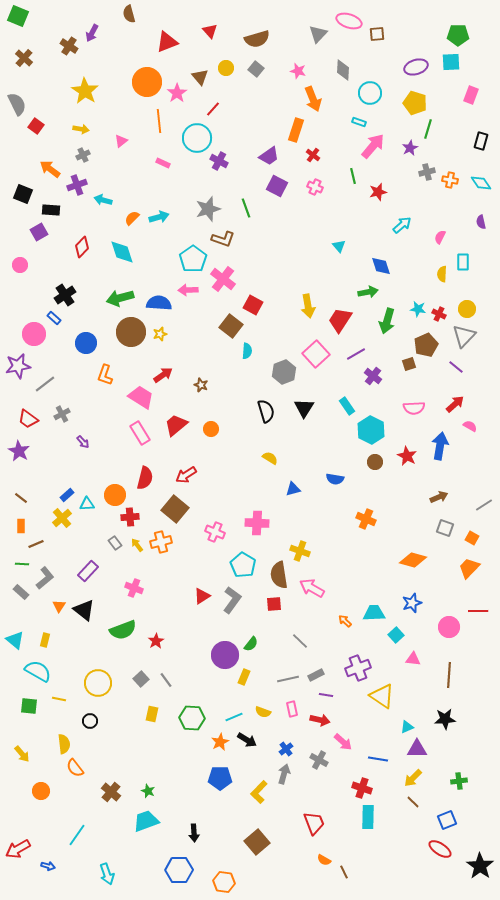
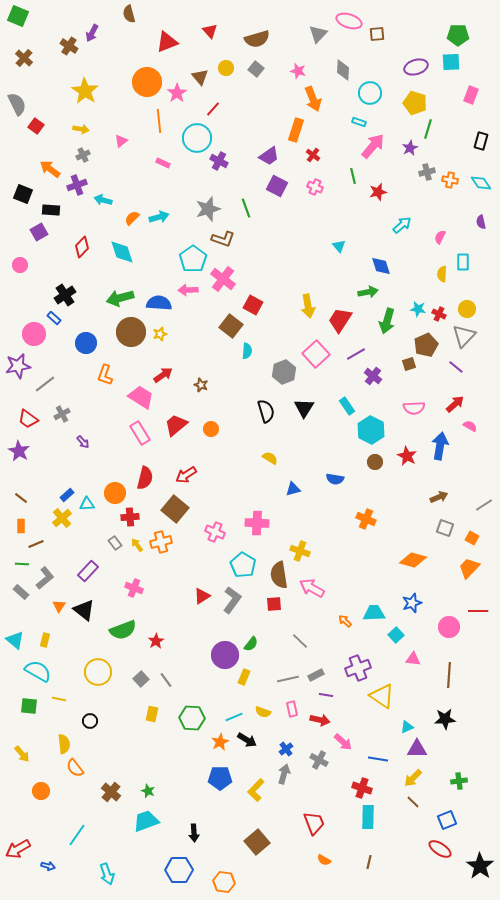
orange circle at (115, 495): moved 2 px up
yellow circle at (98, 683): moved 11 px up
yellow L-shape at (259, 792): moved 3 px left, 2 px up
brown line at (344, 872): moved 25 px right, 10 px up; rotated 40 degrees clockwise
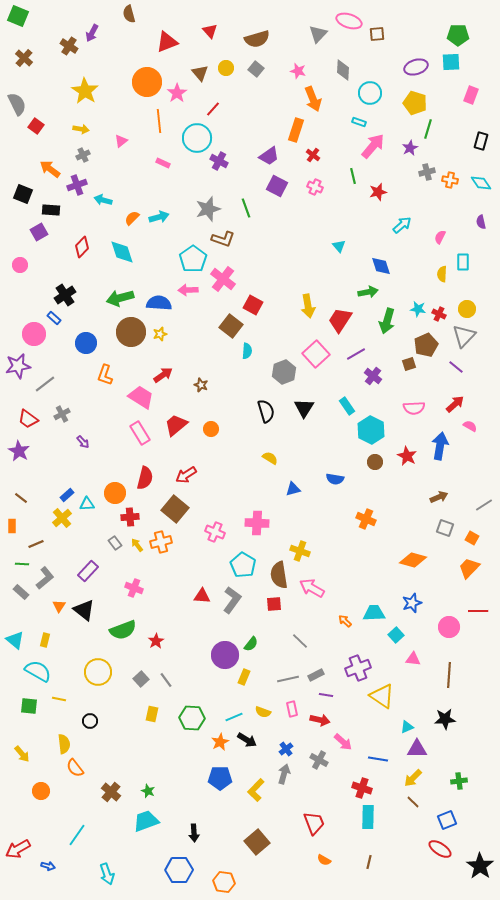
brown triangle at (200, 77): moved 4 px up
orange rectangle at (21, 526): moved 9 px left
red triangle at (202, 596): rotated 36 degrees clockwise
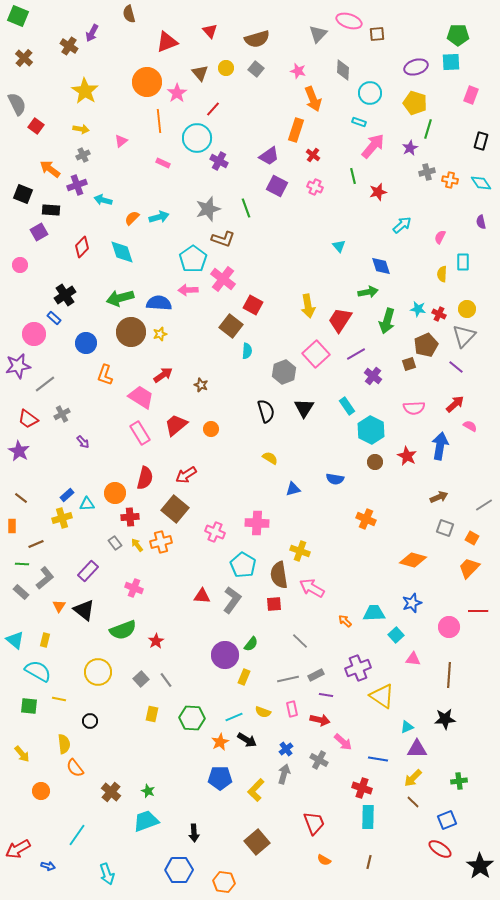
yellow cross at (62, 518): rotated 24 degrees clockwise
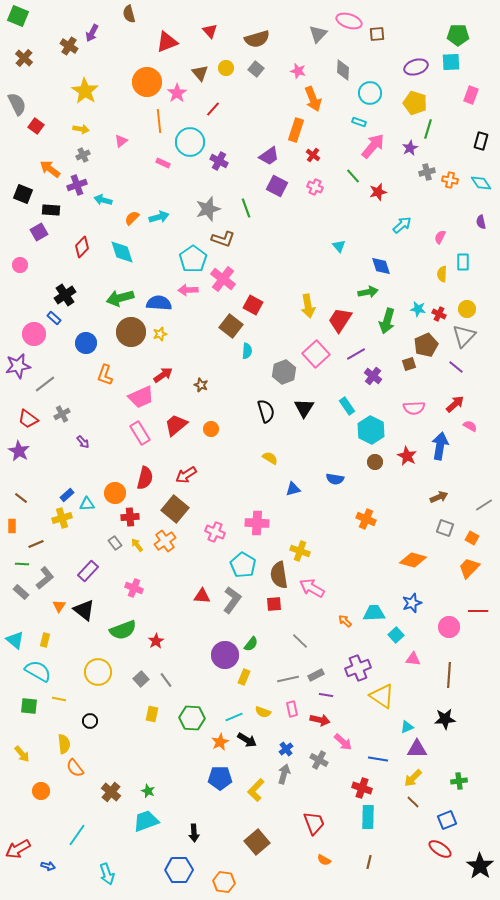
cyan circle at (197, 138): moved 7 px left, 4 px down
green line at (353, 176): rotated 28 degrees counterclockwise
pink trapezoid at (141, 397): rotated 124 degrees clockwise
orange cross at (161, 542): moved 4 px right, 1 px up; rotated 20 degrees counterclockwise
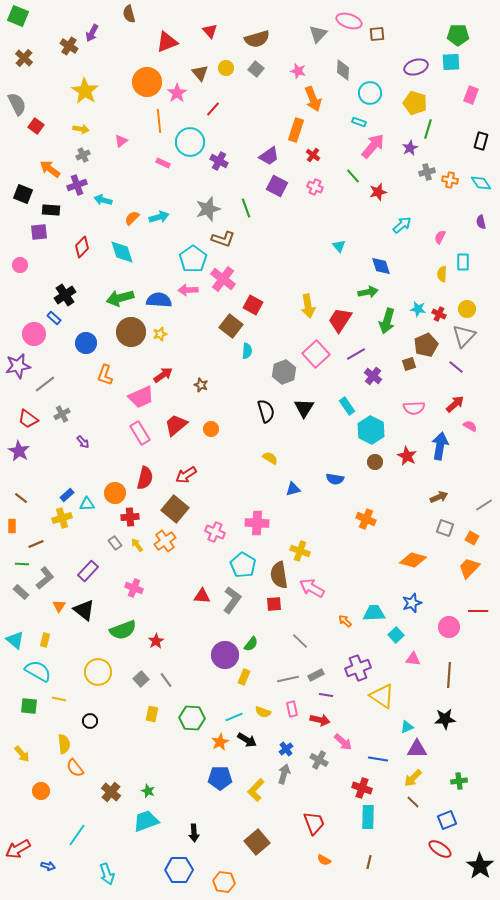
purple square at (39, 232): rotated 24 degrees clockwise
blue semicircle at (159, 303): moved 3 px up
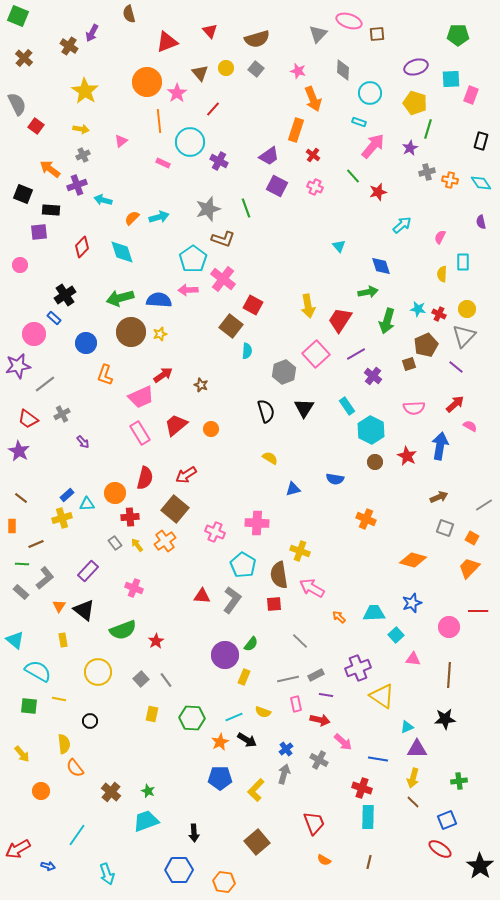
cyan square at (451, 62): moved 17 px down
orange arrow at (345, 621): moved 6 px left, 4 px up
yellow rectangle at (45, 640): moved 18 px right; rotated 24 degrees counterclockwise
pink rectangle at (292, 709): moved 4 px right, 5 px up
yellow arrow at (413, 778): rotated 30 degrees counterclockwise
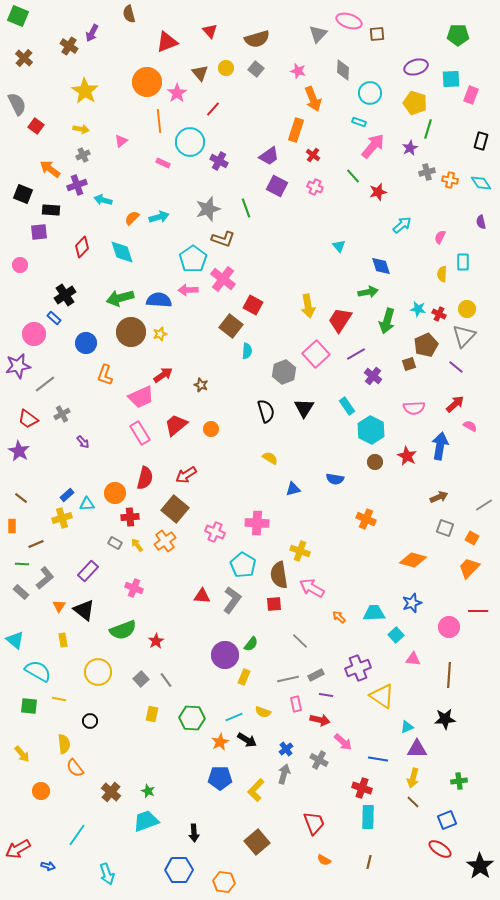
gray rectangle at (115, 543): rotated 24 degrees counterclockwise
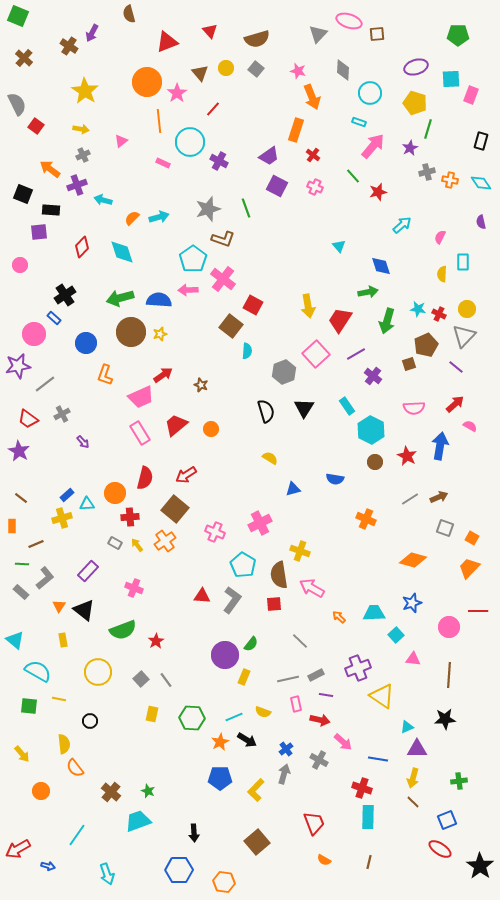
orange arrow at (313, 99): moved 1 px left, 2 px up
gray line at (484, 505): moved 74 px left, 6 px up
pink cross at (257, 523): moved 3 px right; rotated 30 degrees counterclockwise
cyan trapezoid at (146, 821): moved 8 px left
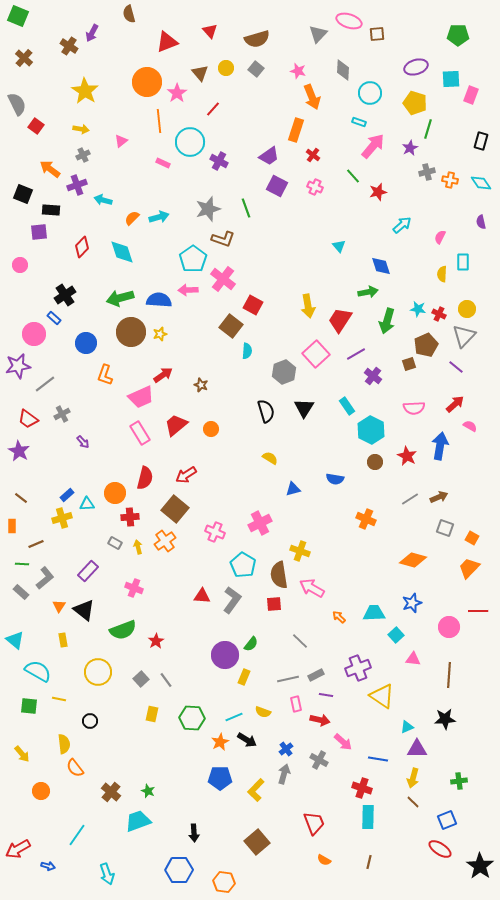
yellow arrow at (137, 545): moved 1 px right, 2 px down; rotated 24 degrees clockwise
